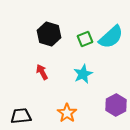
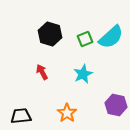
black hexagon: moved 1 px right
purple hexagon: rotated 20 degrees counterclockwise
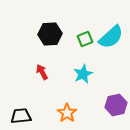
black hexagon: rotated 20 degrees counterclockwise
purple hexagon: rotated 25 degrees counterclockwise
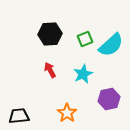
cyan semicircle: moved 8 px down
red arrow: moved 8 px right, 2 px up
purple hexagon: moved 7 px left, 6 px up
black trapezoid: moved 2 px left
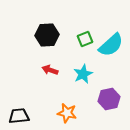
black hexagon: moved 3 px left, 1 px down
red arrow: rotated 42 degrees counterclockwise
orange star: rotated 24 degrees counterclockwise
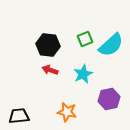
black hexagon: moved 1 px right, 10 px down; rotated 10 degrees clockwise
orange star: moved 1 px up
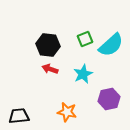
red arrow: moved 1 px up
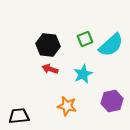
purple hexagon: moved 3 px right, 2 px down
orange star: moved 6 px up
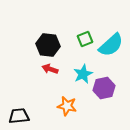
purple hexagon: moved 8 px left, 13 px up
